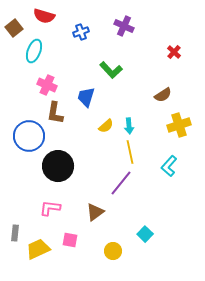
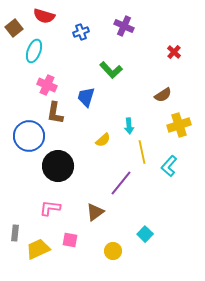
yellow semicircle: moved 3 px left, 14 px down
yellow line: moved 12 px right
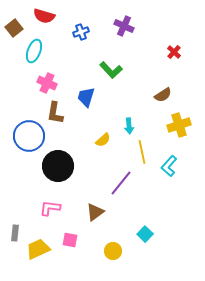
pink cross: moved 2 px up
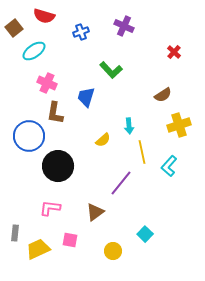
cyan ellipse: rotated 35 degrees clockwise
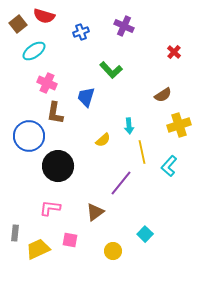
brown square: moved 4 px right, 4 px up
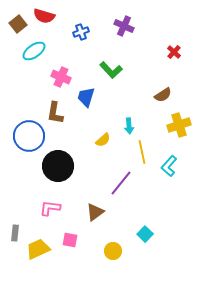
pink cross: moved 14 px right, 6 px up
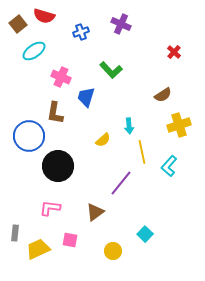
purple cross: moved 3 px left, 2 px up
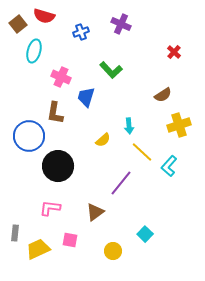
cyan ellipse: rotated 40 degrees counterclockwise
yellow line: rotated 35 degrees counterclockwise
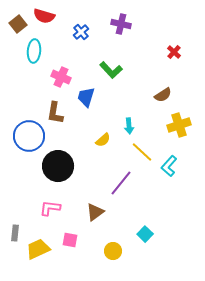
purple cross: rotated 12 degrees counterclockwise
blue cross: rotated 21 degrees counterclockwise
cyan ellipse: rotated 10 degrees counterclockwise
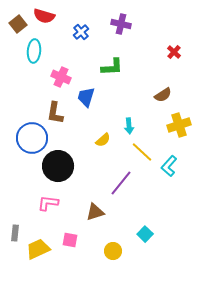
green L-shape: moved 1 px right, 3 px up; rotated 50 degrees counterclockwise
blue circle: moved 3 px right, 2 px down
pink L-shape: moved 2 px left, 5 px up
brown triangle: rotated 18 degrees clockwise
